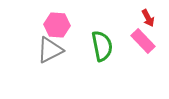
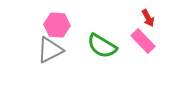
green semicircle: rotated 132 degrees clockwise
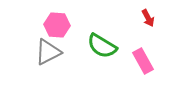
pink rectangle: moved 20 px down; rotated 15 degrees clockwise
gray triangle: moved 2 px left, 2 px down
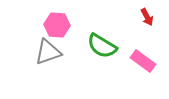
red arrow: moved 1 px left, 1 px up
gray triangle: rotated 8 degrees clockwise
pink rectangle: rotated 25 degrees counterclockwise
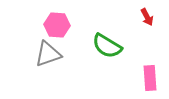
green semicircle: moved 5 px right
gray triangle: moved 2 px down
pink rectangle: moved 7 px right, 17 px down; rotated 50 degrees clockwise
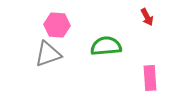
green semicircle: moved 1 px left; rotated 144 degrees clockwise
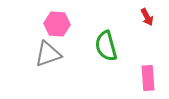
pink hexagon: moved 1 px up
green semicircle: rotated 100 degrees counterclockwise
pink rectangle: moved 2 px left
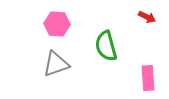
red arrow: rotated 36 degrees counterclockwise
gray triangle: moved 8 px right, 10 px down
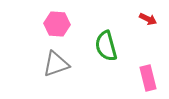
red arrow: moved 1 px right, 2 px down
pink rectangle: rotated 10 degrees counterclockwise
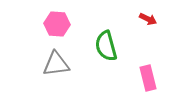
gray triangle: rotated 12 degrees clockwise
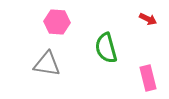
pink hexagon: moved 2 px up
green semicircle: moved 2 px down
gray triangle: moved 9 px left; rotated 16 degrees clockwise
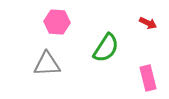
red arrow: moved 4 px down
green semicircle: rotated 132 degrees counterclockwise
gray triangle: rotated 12 degrees counterclockwise
